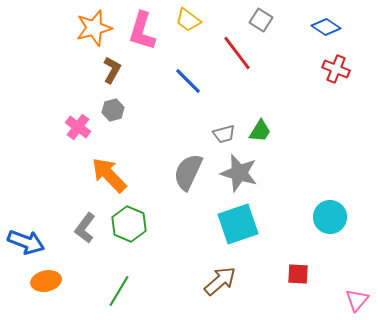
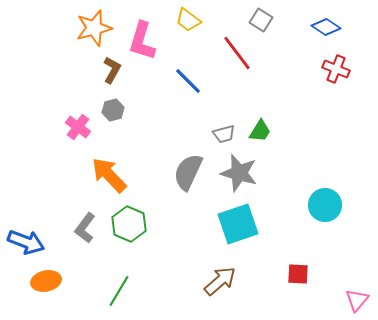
pink L-shape: moved 10 px down
cyan circle: moved 5 px left, 12 px up
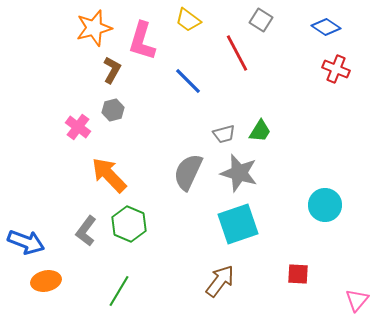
red line: rotated 9 degrees clockwise
gray L-shape: moved 1 px right, 3 px down
brown arrow: rotated 12 degrees counterclockwise
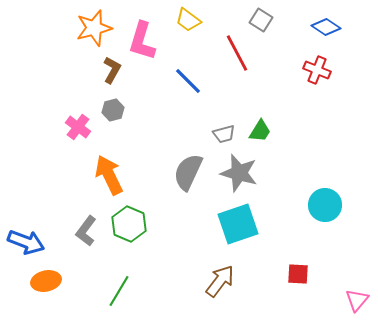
red cross: moved 19 px left, 1 px down
orange arrow: rotated 18 degrees clockwise
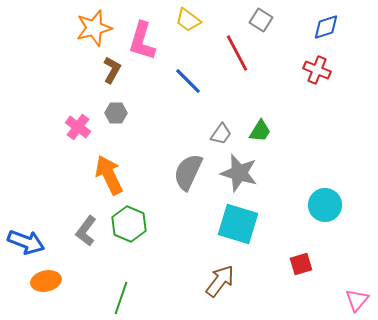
blue diamond: rotated 52 degrees counterclockwise
gray hexagon: moved 3 px right, 3 px down; rotated 15 degrees clockwise
gray trapezoid: moved 3 px left; rotated 40 degrees counterclockwise
cyan square: rotated 36 degrees clockwise
red square: moved 3 px right, 10 px up; rotated 20 degrees counterclockwise
green line: moved 2 px right, 7 px down; rotated 12 degrees counterclockwise
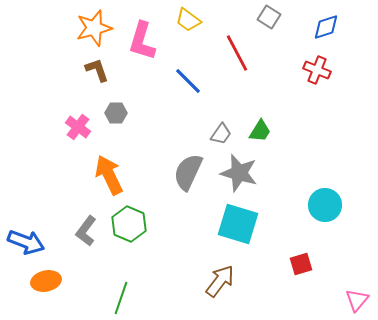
gray square: moved 8 px right, 3 px up
brown L-shape: moved 15 px left; rotated 48 degrees counterclockwise
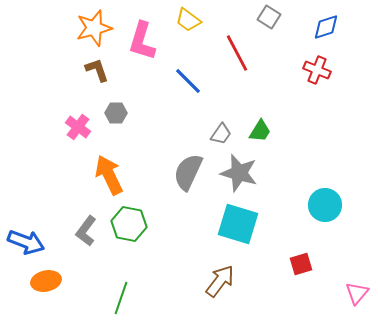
green hexagon: rotated 12 degrees counterclockwise
pink triangle: moved 7 px up
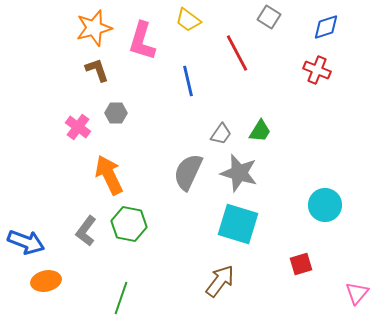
blue line: rotated 32 degrees clockwise
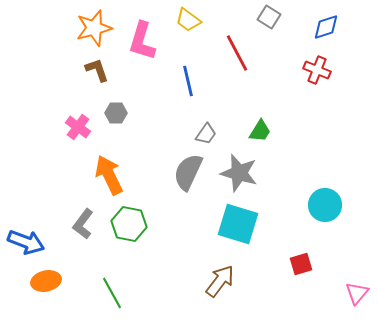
gray trapezoid: moved 15 px left
gray L-shape: moved 3 px left, 7 px up
green line: moved 9 px left, 5 px up; rotated 48 degrees counterclockwise
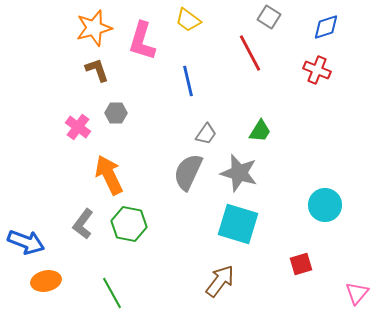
red line: moved 13 px right
